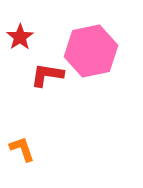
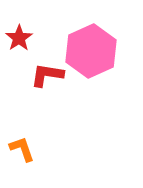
red star: moved 1 px left, 1 px down
pink hexagon: rotated 12 degrees counterclockwise
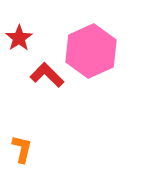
red L-shape: rotated 36 degrees clockwise
orange L-shape: rotated 32 degrees clockwise
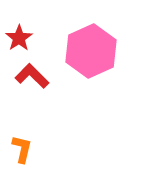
red L-shape: moved 15 px left, 1 px down
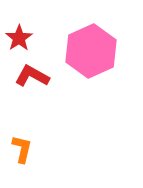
red L-shape: rotated 16 degrees counterclockwise
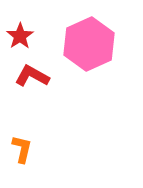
red star: moved 1 px right, 2 px up
pink hexagon: moved 2 px left, 7 px up
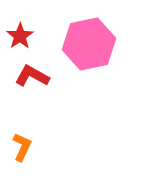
pink hexagon: rotated 12 degrees clockwise
orange L-shape: moved 2 px up; rotated 12 degrees clockwise
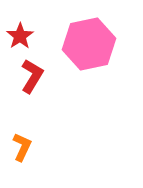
red L-shape: rotated 92 degrees clockwise
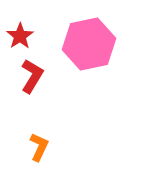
orange L-shape: moved 17 px right
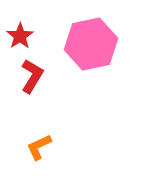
pink hexagon: moved 2 px right
orange L-shape: rotated 140 degrees counterclockwise
